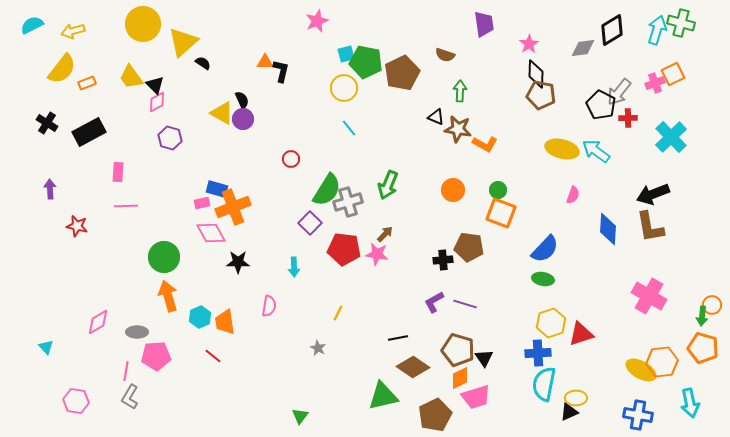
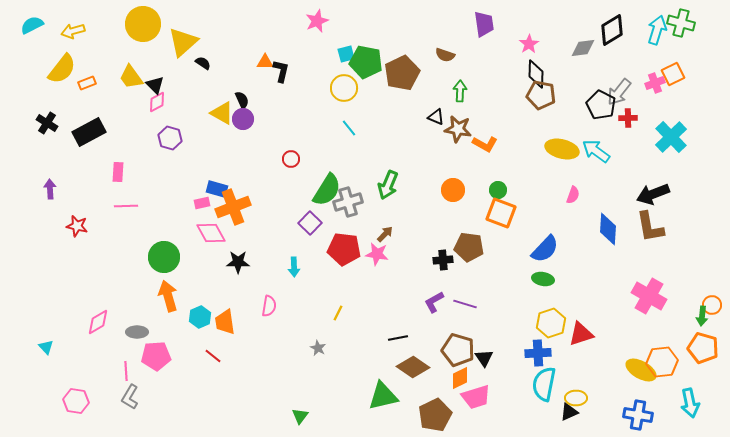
pink line at (126, 371): rotated 12 degrees counterclockwise
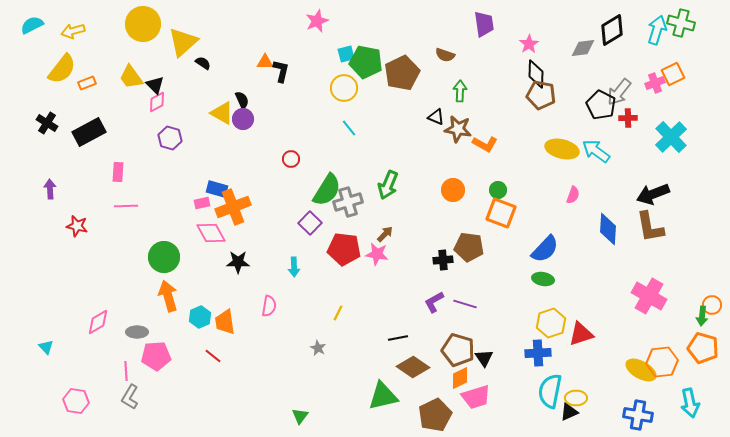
cyan semicircle at (544, 384): moved 6 px right, 7 px down
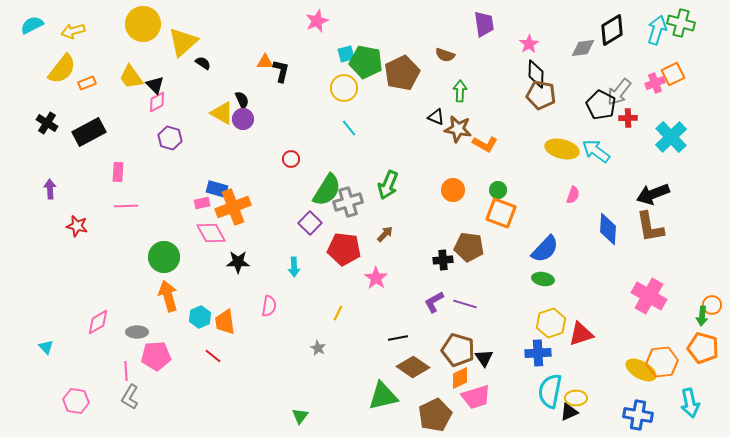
pink star at (377, 254): moved 1 px left, 24 px down; rotated 25 degrees clockwise
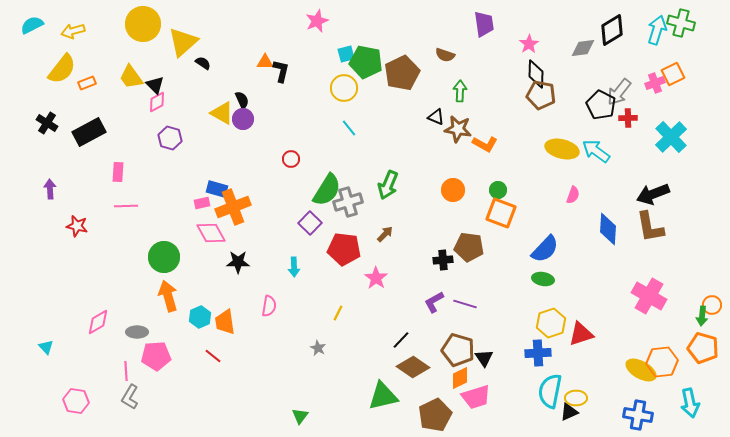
black line at (398, 338): moved 3 px right, 2 px down; rotated 36 degrees counterclockwise
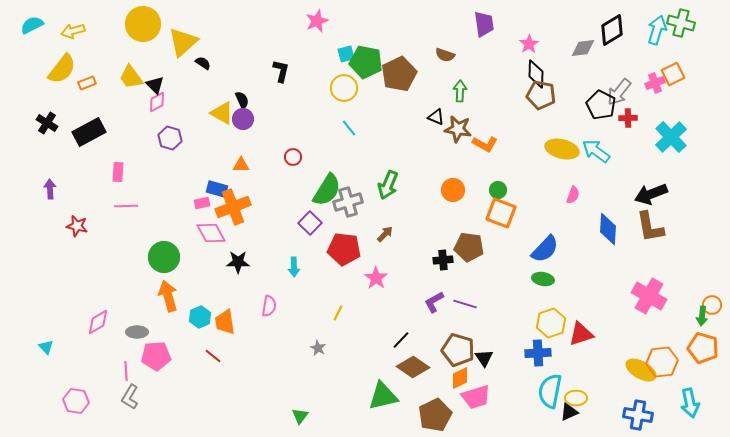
orange triangle at (265, 62): moved 24 px left, 103 px down
brown pentagon at (402, 73): moved 3 px left, 1 px down
red circle at (291, 159): moved 2 px right, 2 px up
black arrow at (653, 194): moved 2 px left
